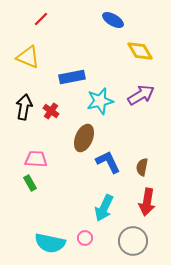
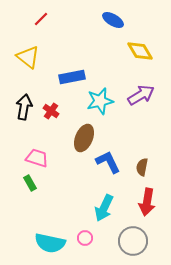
yellow triangle: rotated 15 degrees clockwise
pink trapezoid: moved 1 px right, 1 px up; rotated 15 degrees clockwise
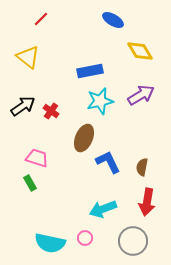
blue rectangle: moved 18 px right, 6 px up
black arrow: moved 1 px left, 1 px up; rotated 45 degrees clockwise
cyan arrow: moved 1 px left, 1 px down; rotated 44 degrees clockwise
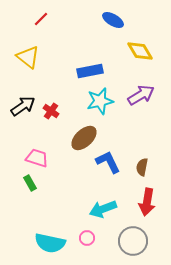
brown ellipse: rotated 24 degrees clockwise
pink circle: moved 2 px right
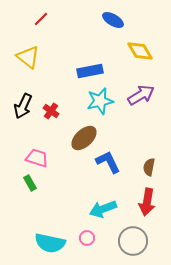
black arrow: rotated 150 degrees clockwise
brown semicircle: moved 7 px right
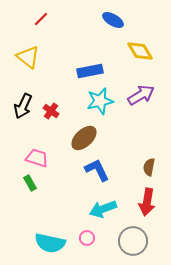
blue L-shape: moved 11 px left, 8 px down
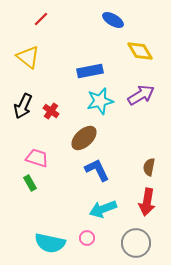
gray circle: moved 3 px right, 2 px down
